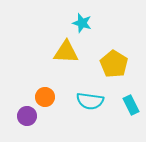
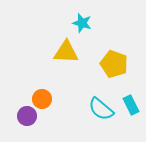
yellow pentagon: rotated 12 degrees counterclockwise
orange circle: moved 3 px left, 2 px down
cyan semicircle: moved 11 px right, 8 px down; rotated 32 degrees clockwise
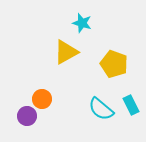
yellow triangle: rotated 32 degrees counterclockwise
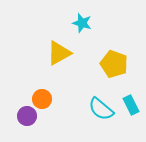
yellow triangle: moved 7 px left, 1 px down
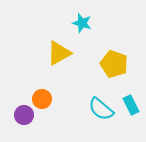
purple circle: moved 3 px left, 1 px up
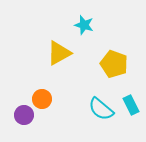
cyan star: moved 2 px right, 2 px down
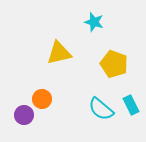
cyan star: moved 10 px right, 3 px up
yellow triangle: rotated 16 degrees clockwise
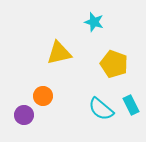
orange circle: moved 1 px right, 3 px up
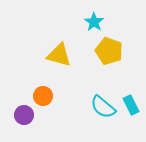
cyan star: rotated 18 degrees clockwise
yellow triangle: moved 2 px down; rotated 28 degrees clockwise
yellow pentagon: moved 5 px left, 13 px up
cyan semicircle: moved 2 px right, 2 px up
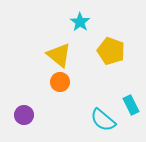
cyan star: moved 14 px left
yellow pentagon: moved 2 px right
yellow triangle: rotated 24 degrees clockwise
orange circle: moved 17 px right, 14 px up
cyan semicircle: moved 13 px down
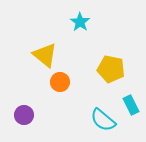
yellow pentagon: moved 18 px down; rotated 8 degrees counterclockwise
yellow triangle: moved 14 px left
